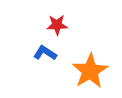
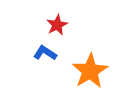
red star: rotated 25 degrees counterclockwise
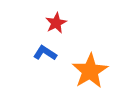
red star: moved 1 px left, 2 px up
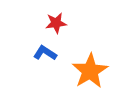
red star: rotated 20 degrees clockwise
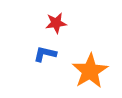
blue L-shape: moved 1 px down; rotated 20 degrees counterclockwise
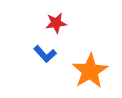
blue L-shape: rotated 145 degrees counterclockwise
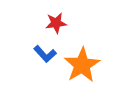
orange star: moved 8 px left, 6 px up
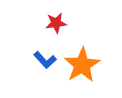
blue L-shape: moved 6 px down
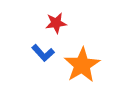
blue L-shape: moved 2 px left, 7 px up
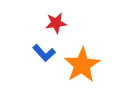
blue L-shape: moved 1 px right
